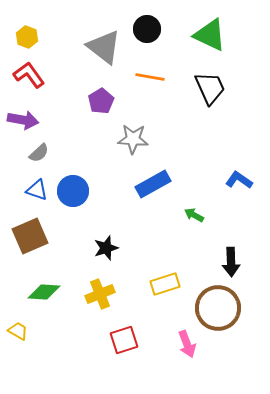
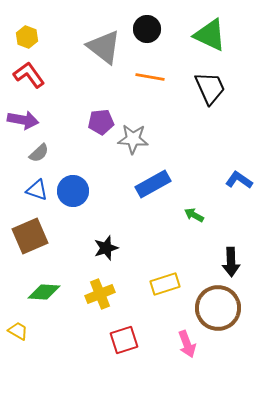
purple pentagon: moved 21 px down; rotated 25 degrees clockwise
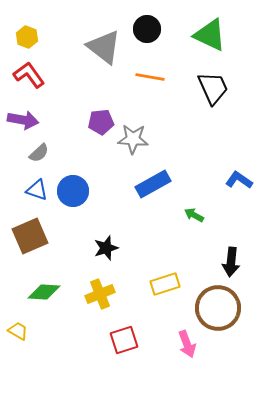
black trapezoid: moved 3 px right
black arrow: rotated 8 degrees clockwise
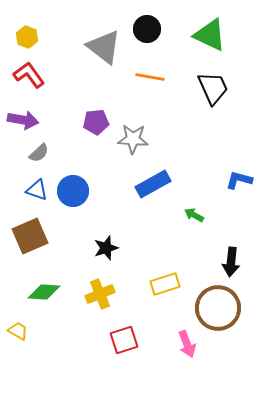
purple pentagon: moved 5 px left
blue L-shape: rotated 20 degrees counterclockwise
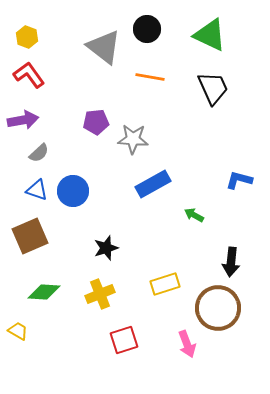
purple arrow: rotated 20 degrees counterclockwise
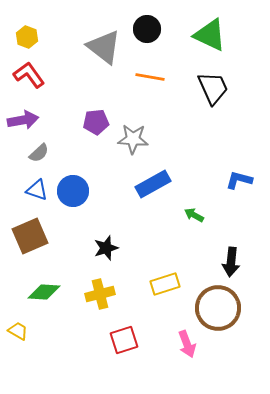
yellow cross: rotated 8 degrees clockwise
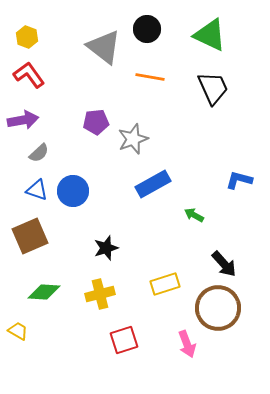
gray star: rotated 24 degrees counterclockwise
black arrow: moved 7 px left, 2 px down; rotated 48 degrees counterclockwise
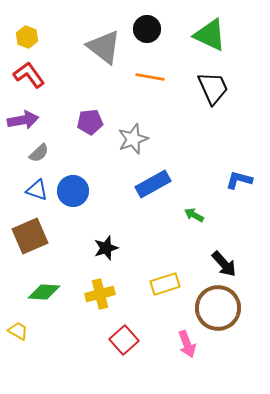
purple pentagon: moved 6 px left
red square: rotated 24 degrees counterclockwise
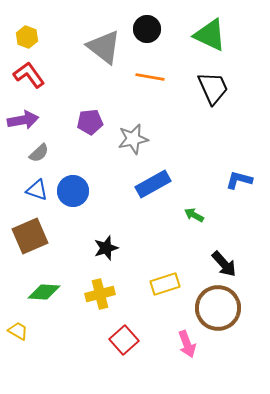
gray star: rotated 8 degrees clockwise
